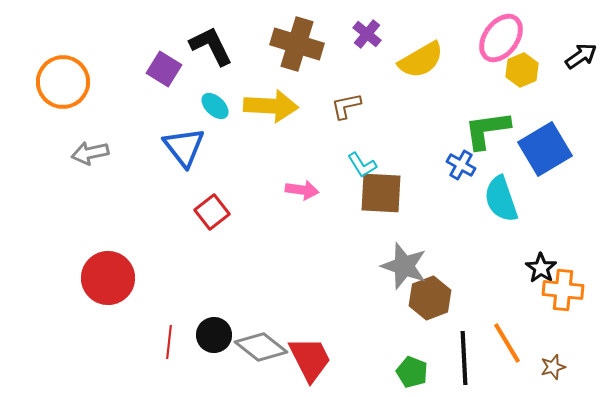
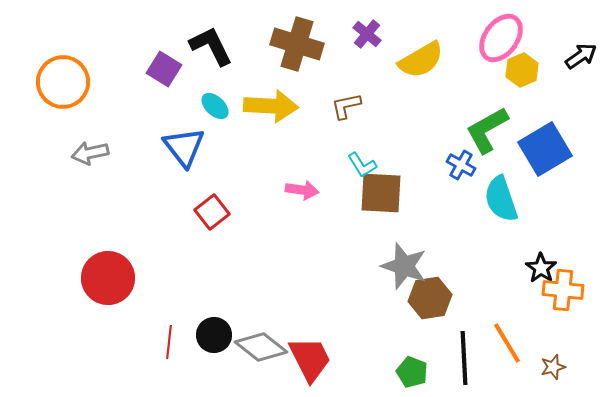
green L-shape: rotated 21 degrees counterclockwise
brown hexagon: rotated 12 degrees clockwise
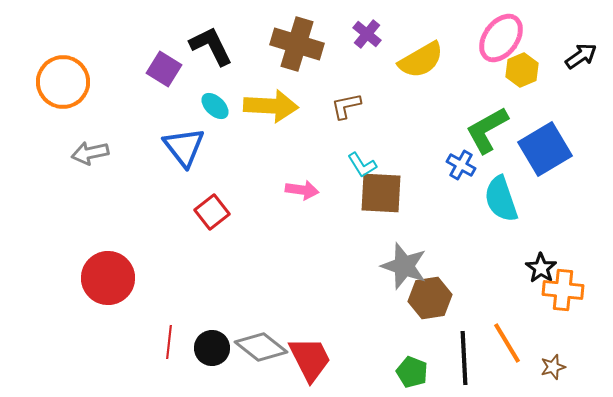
black circle: moved 2 px left, 13 px down
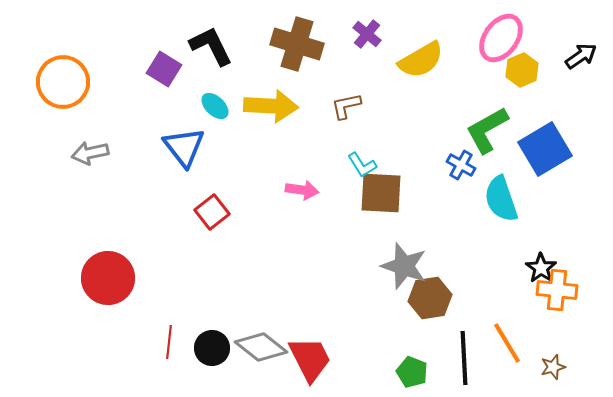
orange cross: moved 6 px left
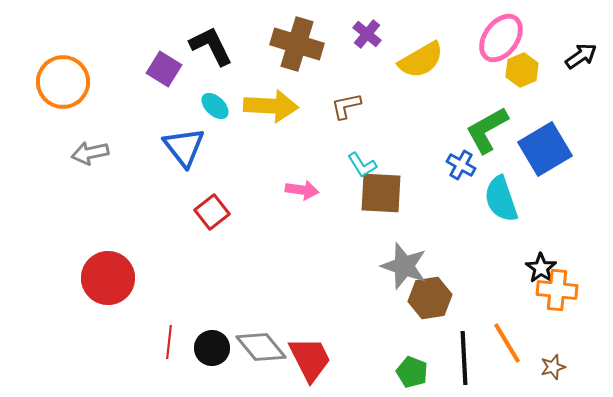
gray diamond: rotated 12 degrees clockwise
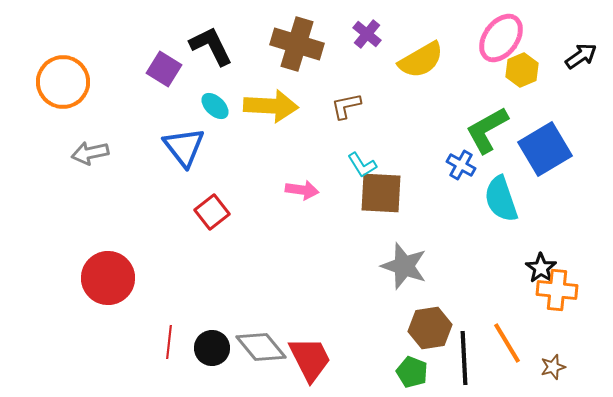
brown hexagon: moved 30 px down
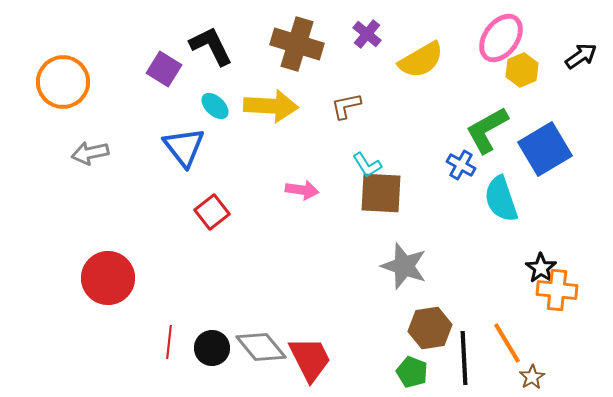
cyan L-shape: moved 5 px right
brown star: moved 21 px left, 10 px down; rotated 15 degrees counterclockwise
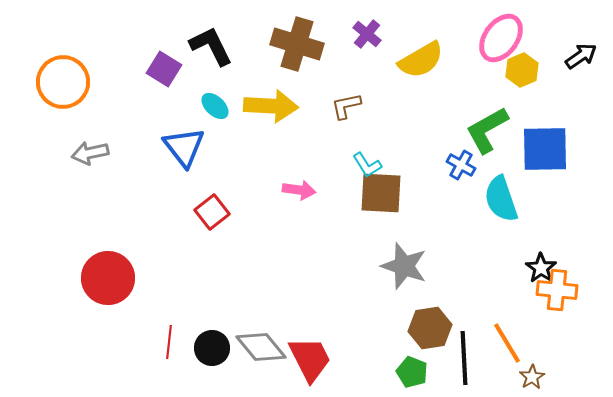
blue square: rotated 30 degrees clockwise
pink arrow: moved 3 px left
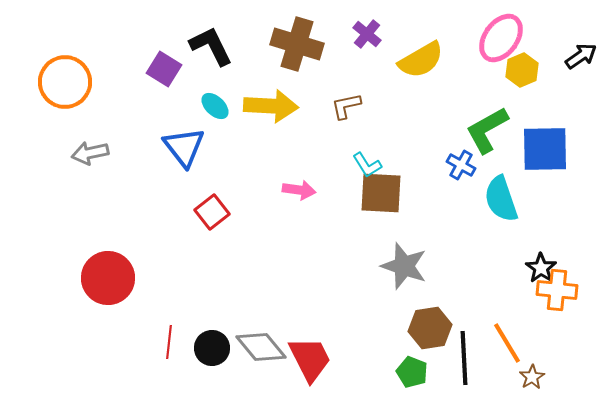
orange circle: moved 2 px right
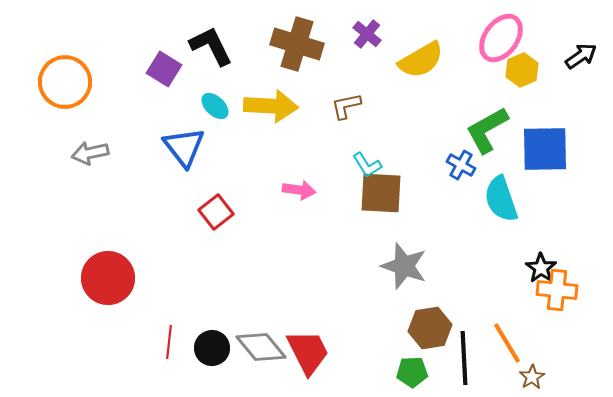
red square: moved 4 px right
red trapezoid: moved 2 px left, 7 px up
green pentagon: rotated 24 degrees counterclockwise
